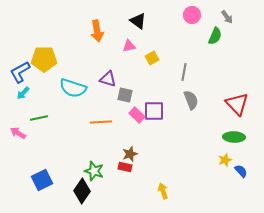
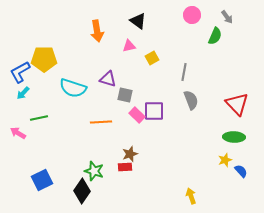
red rectangle: rotated 16 degrees counterclockwise
yellow arrow: moved 28 px right, 5 px down
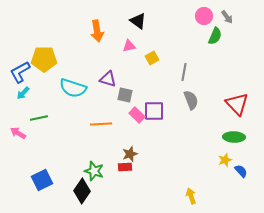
pink circle: moved 12 px right, 1 px down
orange line: moved 2 px down
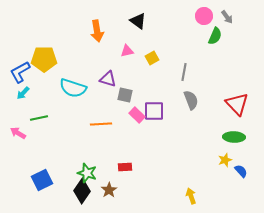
pink triangle: moved 2 px left, 5 px down
brown star: moved 21 px left, 36 px down; rotated 14 degrees counterclockwise
green star: moved 7 px left, 2 px down
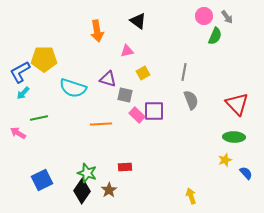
yellow square: moved 9 px left, 15 px down
blue semicircle: moved 5 px right, 2 px down
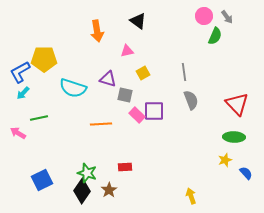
gray line: rotated 18 degrees counterclockwise
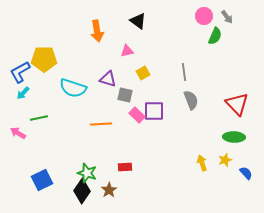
yellow arrow: moved 11 px right, 33 px up
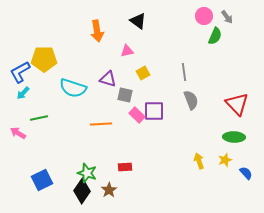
yellow arrow: moved 3 px left, 2 px up
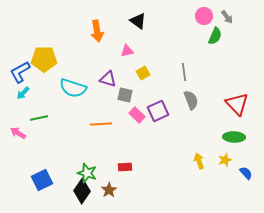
purple square: moved 4 px right; rotated 25 degrees counterclockwise
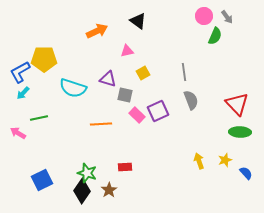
orange arrow: rotated 105 degrees counterclockwise
green ellipse: moved 6 px right, 5 px up
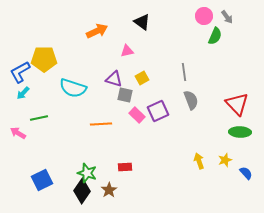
black triangle: moved 4 px right, 1 px down
yellow square: moved 1 px left, 5 px down
purple triangle: moved 6 px right
